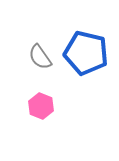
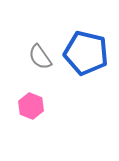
pink hexagon: moved 10 px left
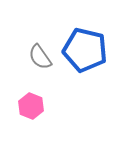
blue pentagon: moved 1 px left, 3 px up
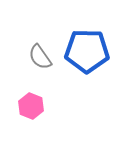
blue pentagon: moved 2 px right, 1 px down; rotated 12 degrees counterclockwise
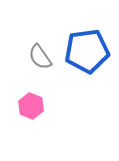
blue pentagon: rotated 9 degrees counterclockwise
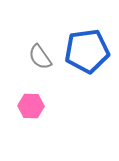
pink hexagon: rotated 20 degrees counterclockwise
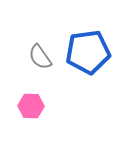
blue pentagon: moved 1 px right, 1 px down
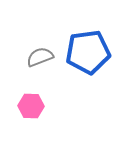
gray semicircle: rotated 104 degrees clockwise
